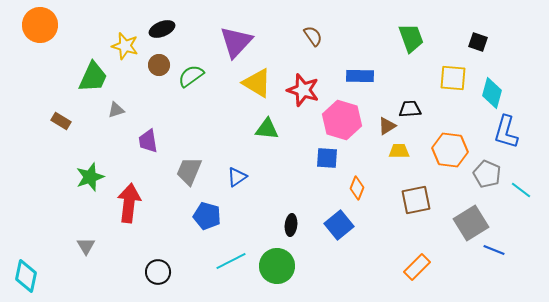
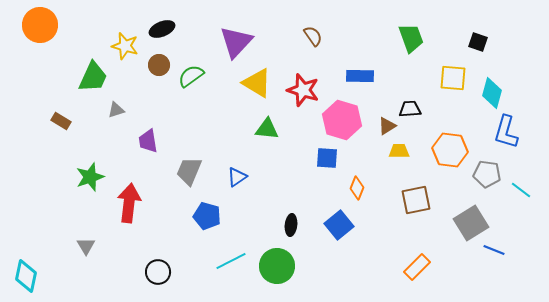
gray pentagon at (487, 174): rotated 16 degrees counterclockwise
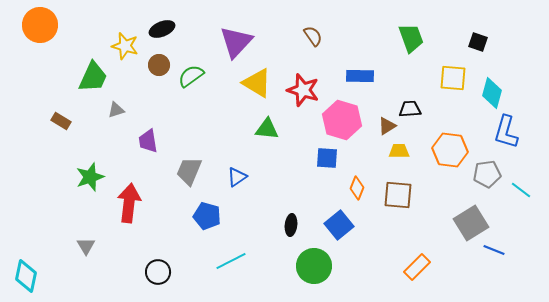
gray pentagon at (487, 174): rotated 16 degrees counterclockwise
brown square at (416, 200): moved 18 px left, 5 px up; rotated 16 degrees clockwise
green circle at (277, 266): moved 37 px right
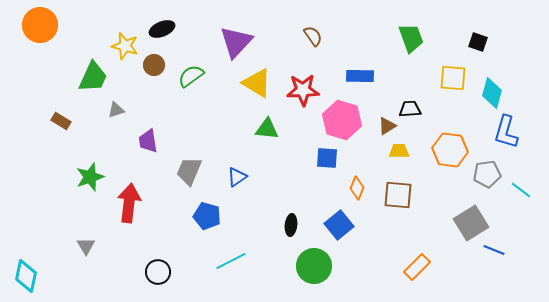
brown circle at (159, 65): moved 5 px left
red star at (303, 90): rotated 20 degrees counterclockwise
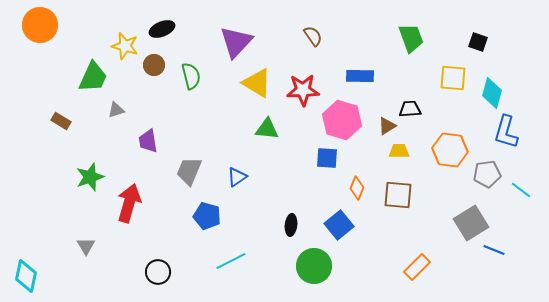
green semicircle at (191, 76): rotated 112 degrees clockwise
red arrow at (129, 203): rotated 9 degrees clockwise
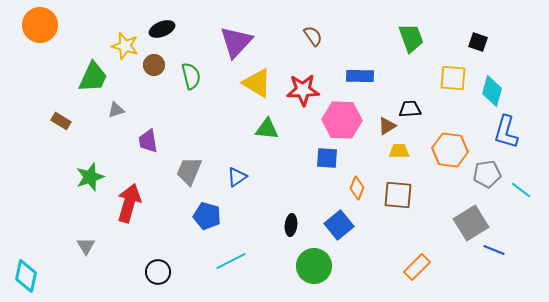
cyan diamond at (492, 93): moved 2 px up
pink hexagon at (342, 120): rotated 15 degrees counterclockwise
